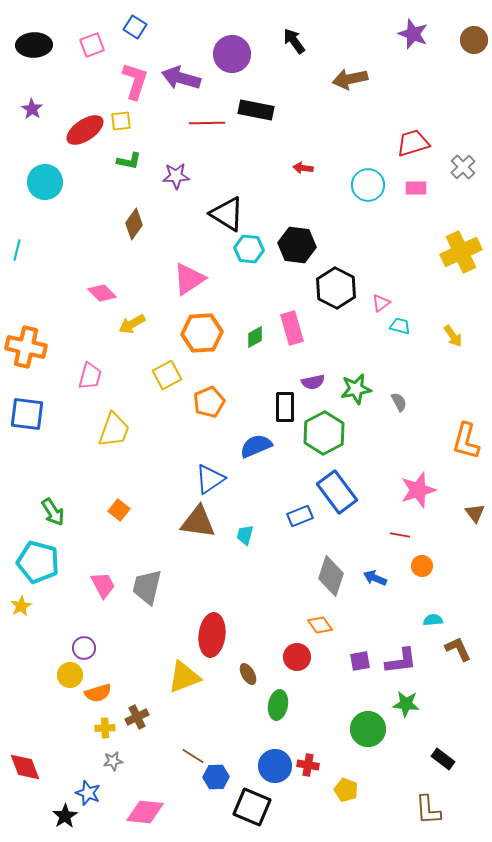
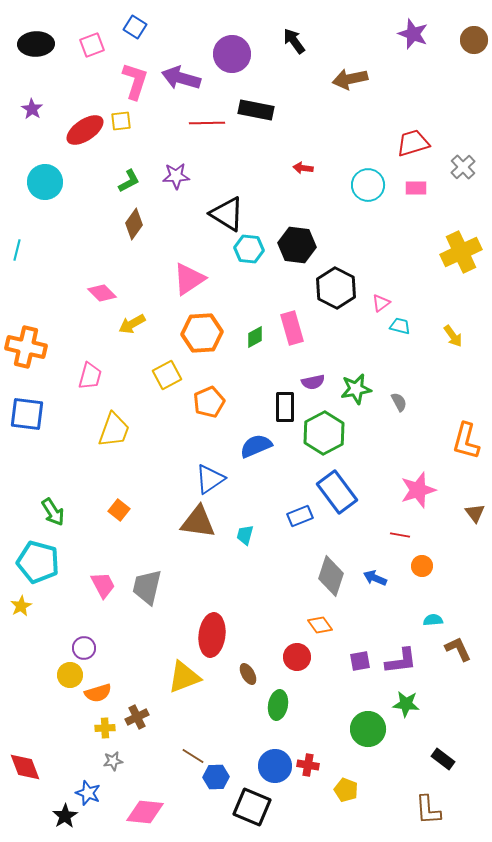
black ellipse at (34, 45): moved 2 px right, 1 px up
green L-shape at (129, 161): moved 20 px down; rotated 40 degrees counterclockwise
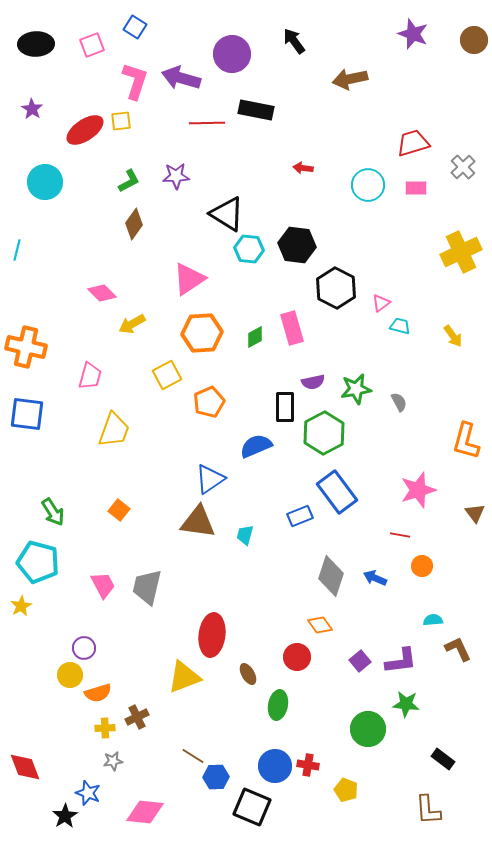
purple square at (360, 661): rotated 30 degrees counterclockwise
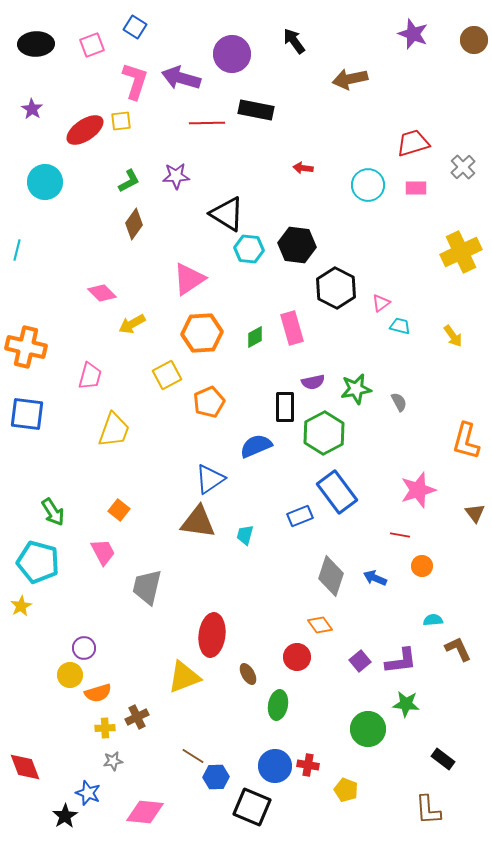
pink trapezoid at (103, 585): moved 33 px up
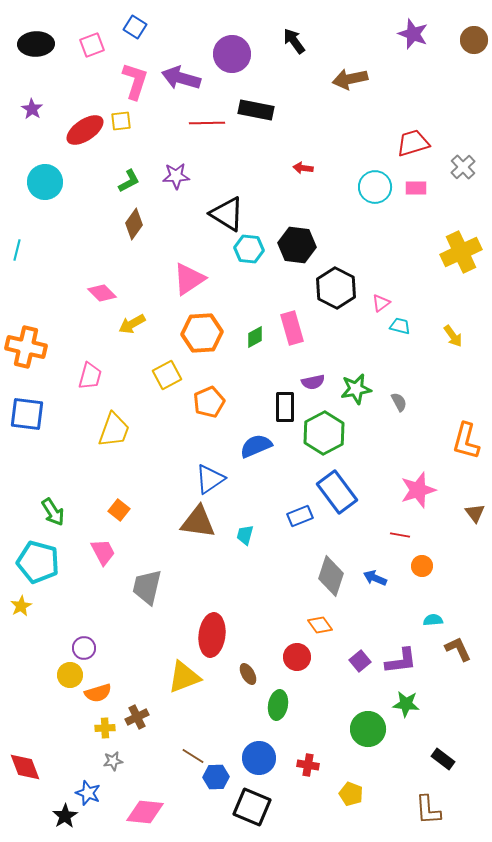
cyan circle at (368, 185): moved 7 px right, 2 px down
blue circle at (275, 766): moved 16 px left, 8 px up
yellow pentagon at (346, 790): moved 5 px right, 4 px down
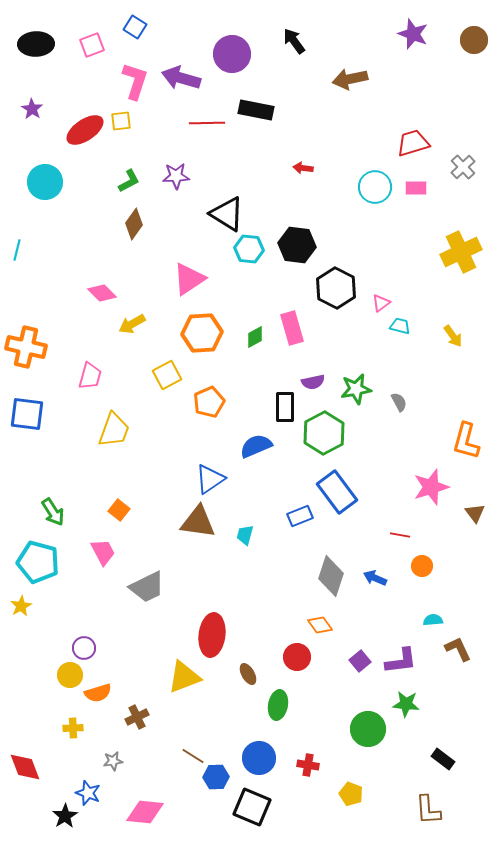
pink star at (418, 490): moved 13 px right, 3 px up
gray trapezoid at (147, 587): rotated 129 degrees counterclockwise
yellow cross at (105, 728): moved 32 px left
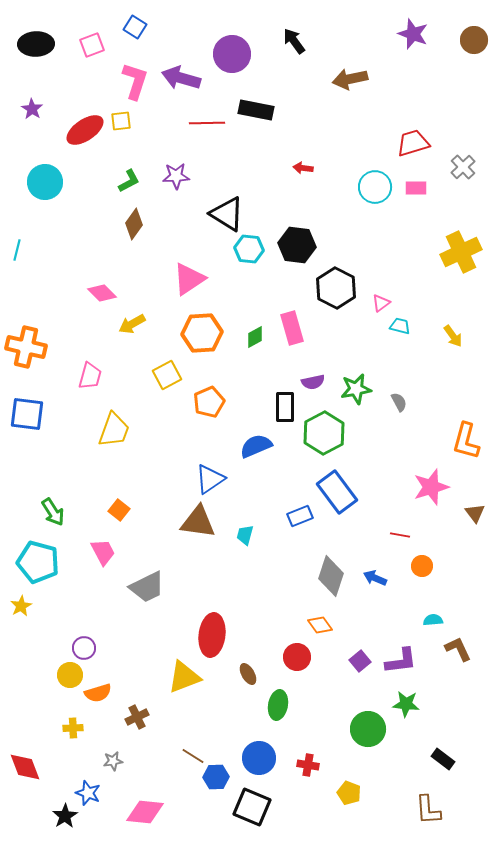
yellow pentagon at (351, 794): moved 2 px left, 1 px up
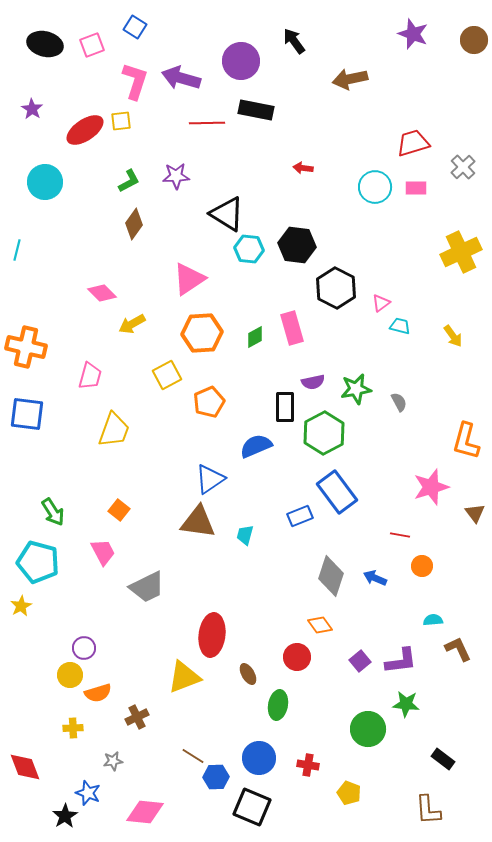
black ellipse at (36, 44): moved 9 px right; rotated 16 degrees clockwise
purple circle at (232, 54): moved 9 px right, 7 px down
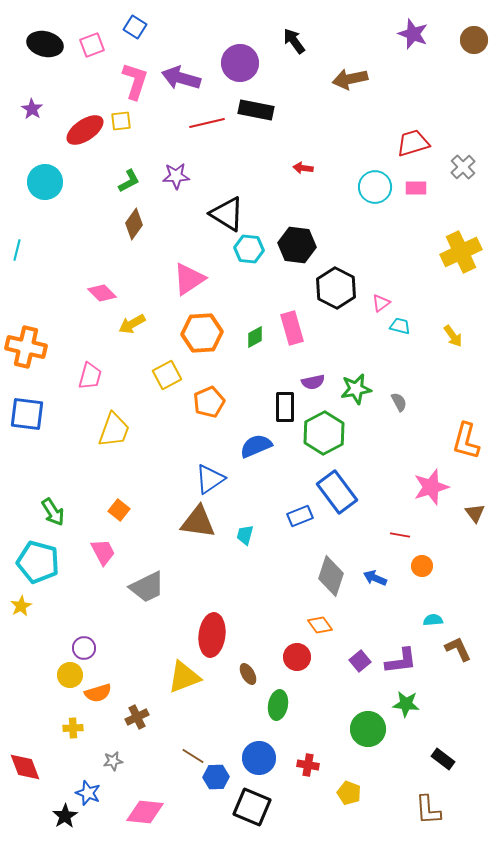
purple circle at (241, 61): moved 1 px left, 2 px down
red line at (207, 123): rotated 12 degrees counterclockwise
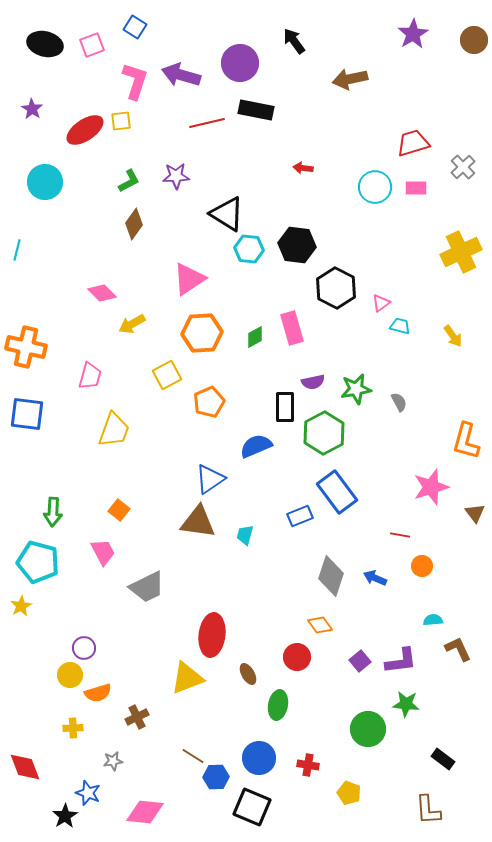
purple star at (413, 34): rotated 20 degrees clockwise
purple arrow at (181, 78): moved 3 px up
green arrow at (53, 512): rotated 36 degrees clockwise
yellow triangle at (184, 677): moved 3 px right, 1 px down
